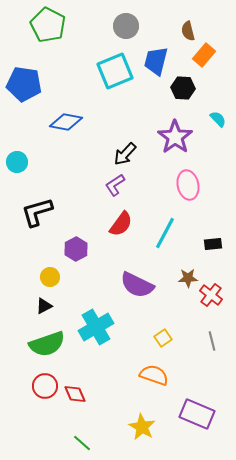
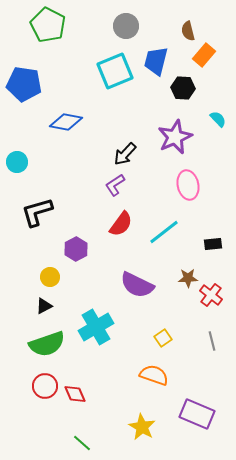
purple star: rotated 12 degrees clockwise
cyan line: moved 1 px left, 1 px up; rotated 24 degrees clockwise
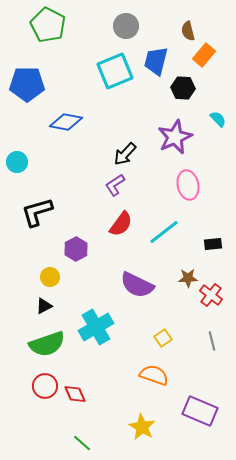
blue pentagon: moved 3 px right; rotated 8 degrees counterclockwise
purple rectangle: moved 3 px right, 3 px up
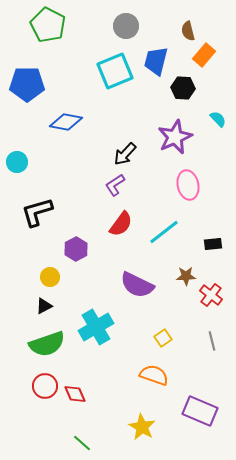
brown star: moved 2 px left, 2 px up
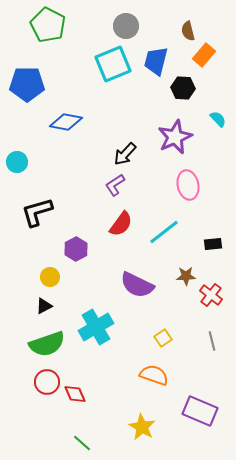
cyan square: moved 2 px left, 7 px up
red circle: moved 2 px right, 4 px up
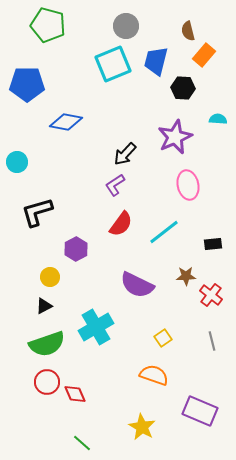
green pentagon: rotated 12 degrees counterclockwise
cyan semicircle: rotated 42 degrees counterclockwise
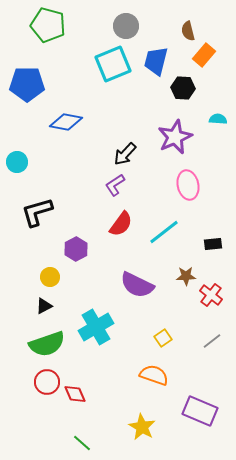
gray line: rotated 66 degrees clockwise
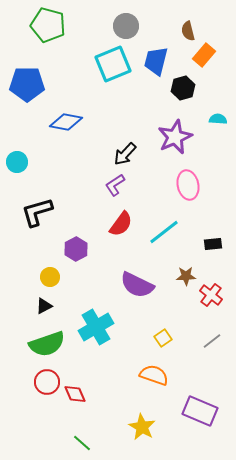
black hexagon: rotated 20 degrees counterclockwise
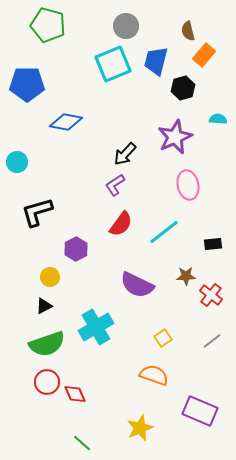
yellow star: moved 2 px left, 1 px down; rotated 20 degrees clockwise
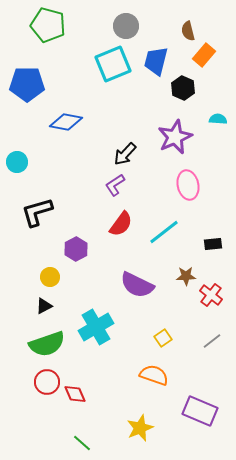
black hexagon: rotated 20 degrees counterclockwise
